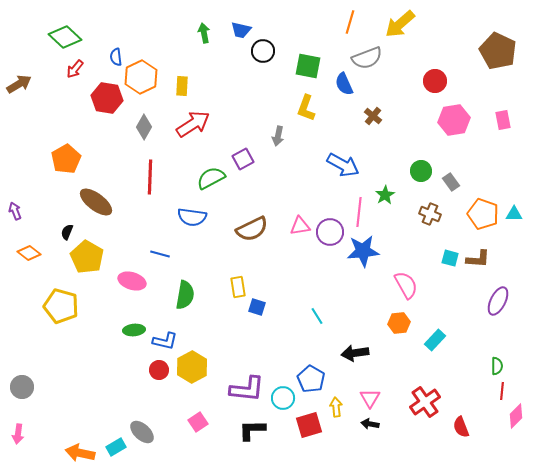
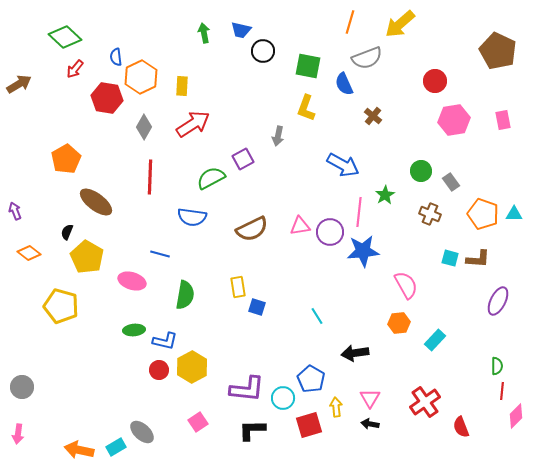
orange arrow at (80, 453): moved 1 px left, 3 px up
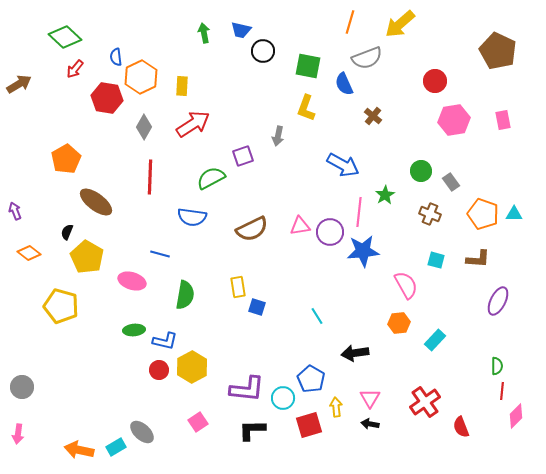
purple square at (243, 159): moved 3 px up; rotated 10 degrees clockwise
cyan square at (450, 258): moved 14 px left, 2 px down
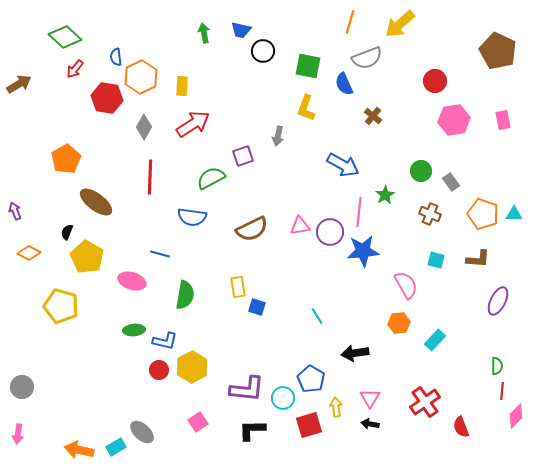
orange diamond at (29, 253): rotated 10 degrees counterclockwise
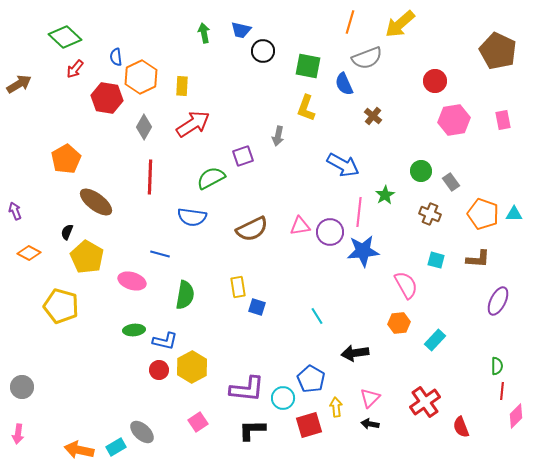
pink triangle at (370, 398): rotated 15 degrees clockwise
